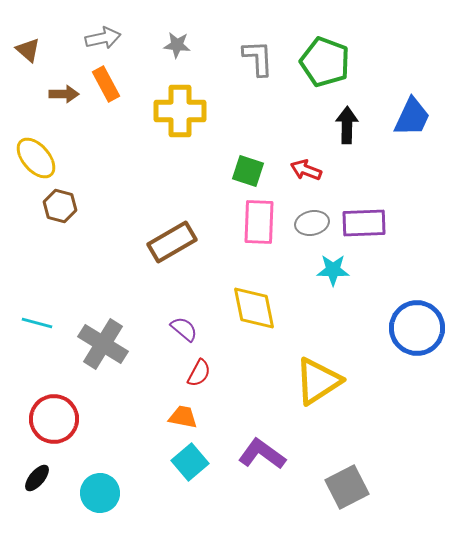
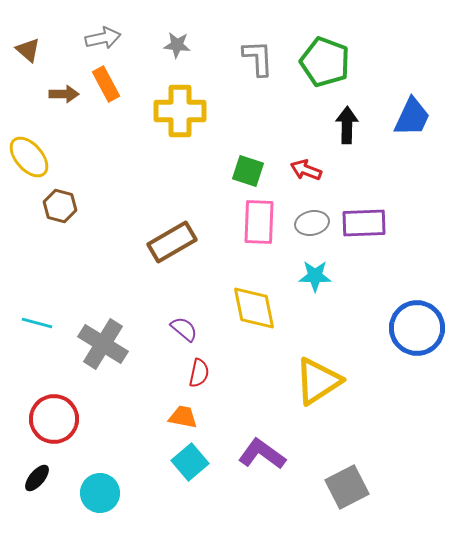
yellow ellipse: moved 7 px left, 1 px up
cyan star: moved 18 px left, 6 px down
red semicircle: rotated 16 degrees counterclockwise
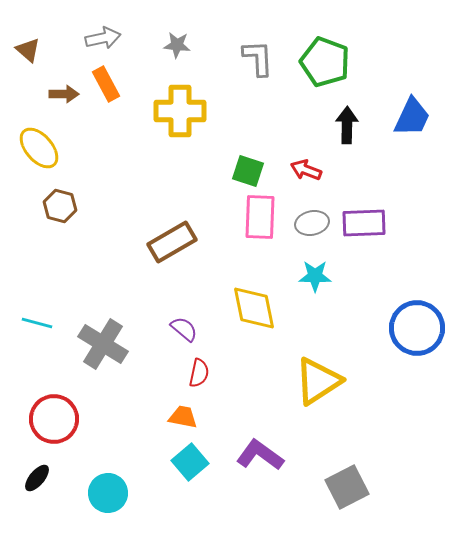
yellow ellipse: moved 10 px right, 9 px up
pink rectangle: moved 1 px right, 5 px up
purple L-shape: moved 2 px left, 1 px down
cyan circle: moved 8 px right
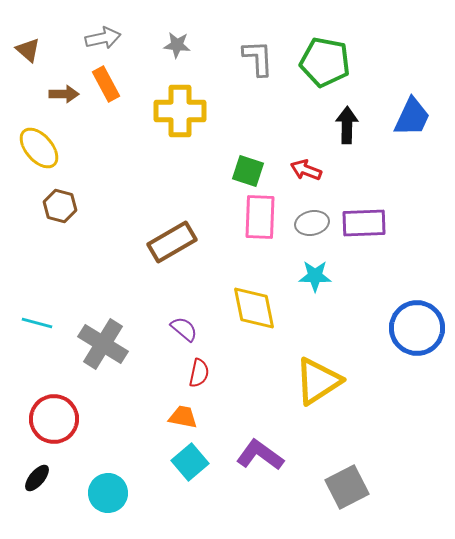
green pentagon: rotated 9 degrees counterclockwise
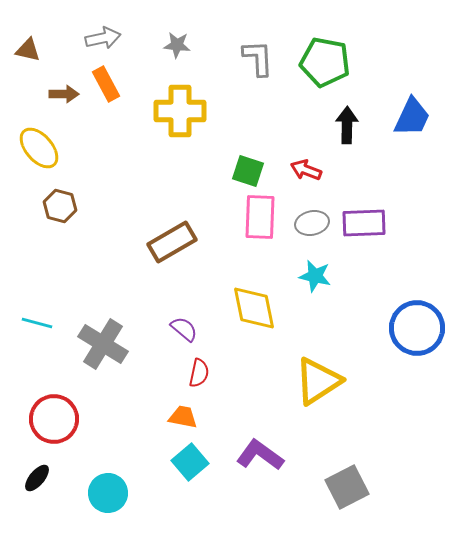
brown triangle: rotated 28 degrees counterclockwise
cyan star: rotated 12 degrees clockwise
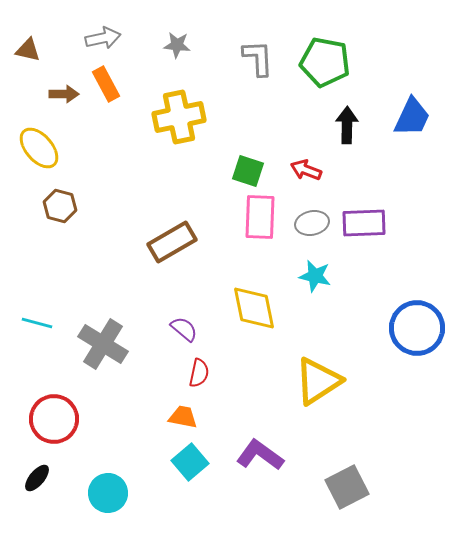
yellow cross: moved 1 px left, 6 px down; rotated 12 degrees counterclockwise
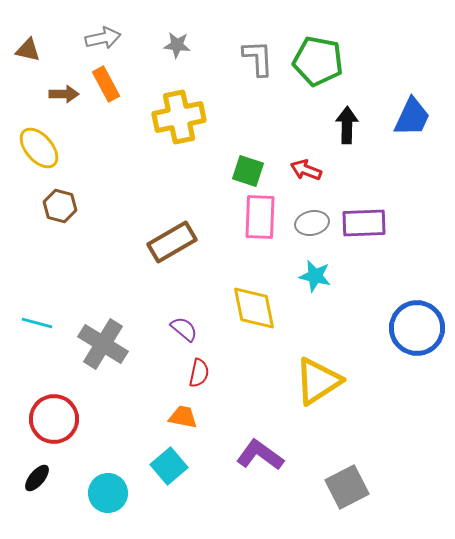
green pentagon: moved 7 px left, 1 px up
cyan square: moved 21 px left, 4 px down
